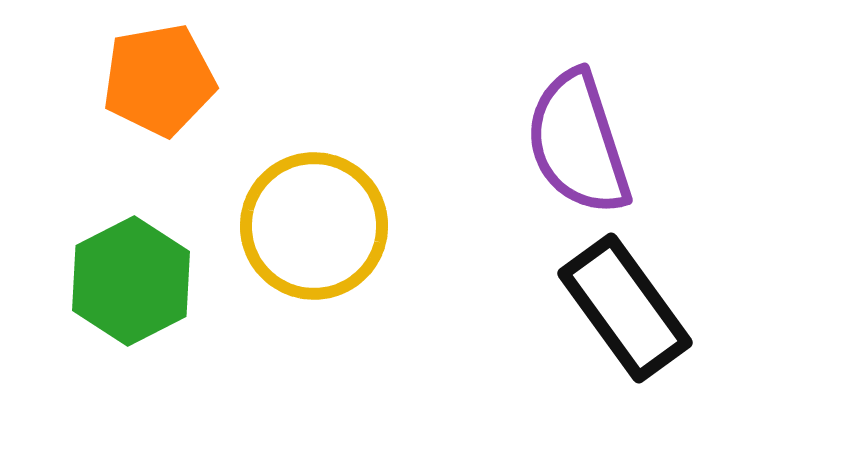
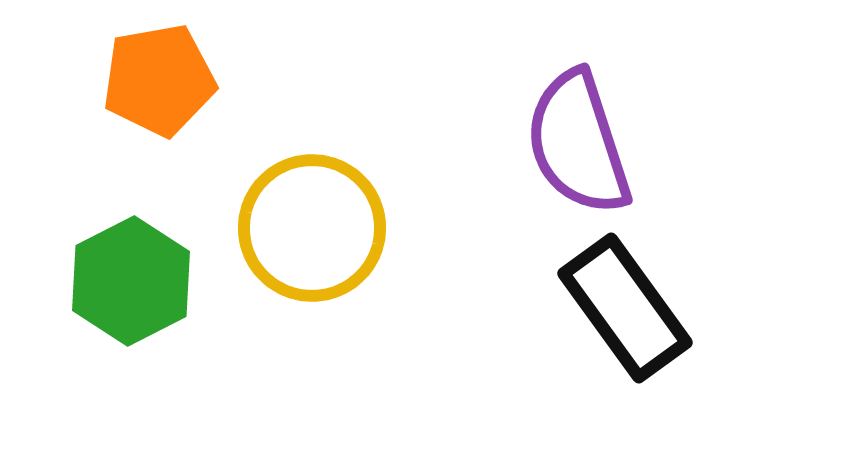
yellow circle: moved 2 px left, 2 px down
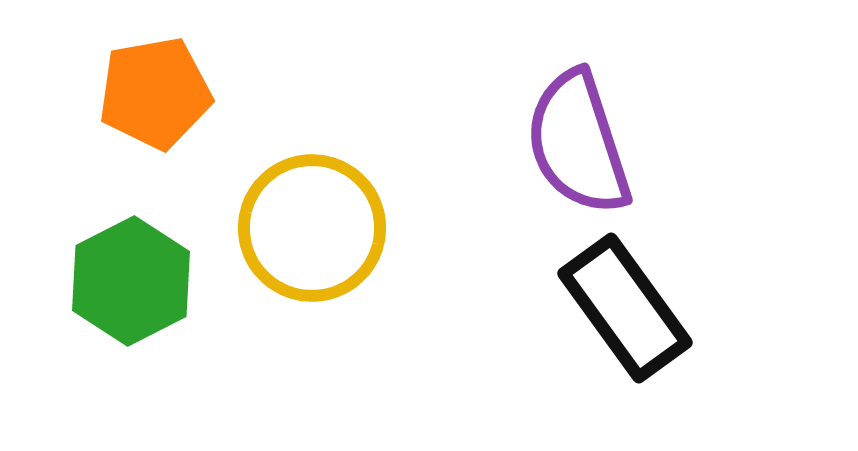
orange pentagon: moved 4 px left, 13 px down
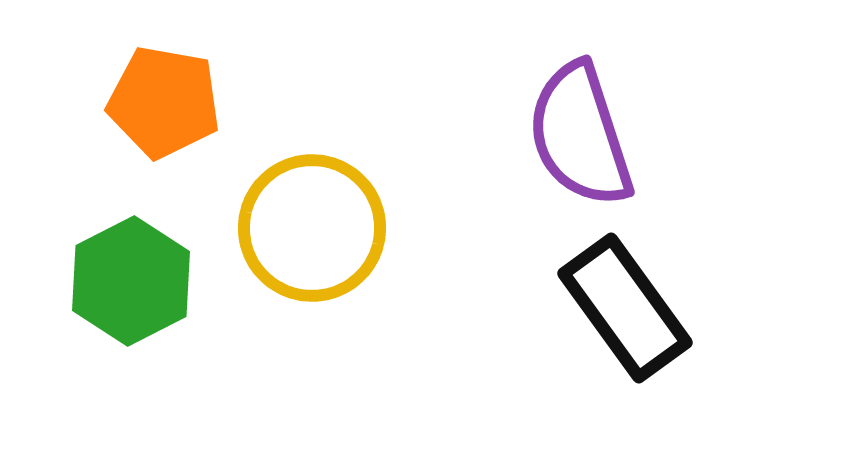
orange pentagon: moved 9 px right, 9 px down; rotated 20 degrees clockwise
purple semicircle: moved 2 px right, 8 px up
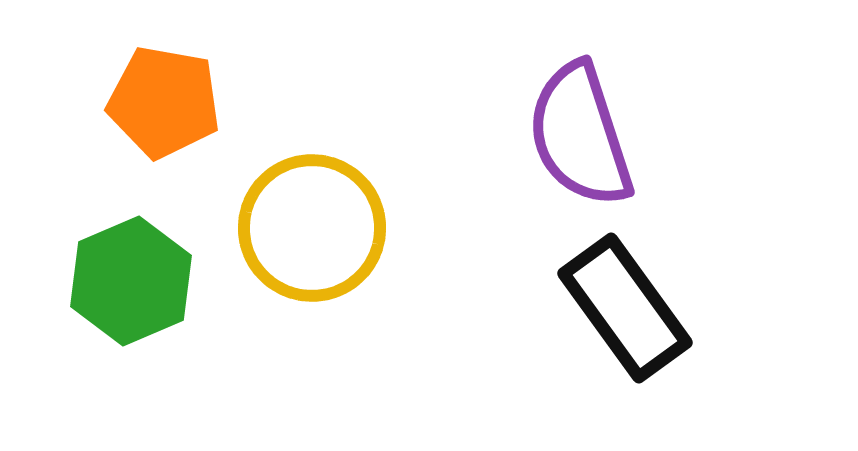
green hexagon: rotated 4 degrees clockwise
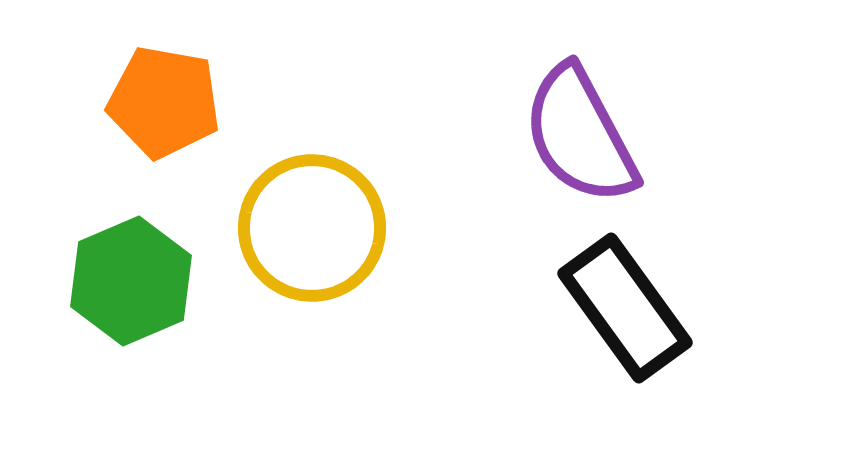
purple semicircle: rotated 10 degrees counterclockwise
